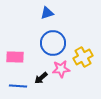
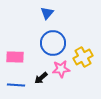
blue triangle: rotated 32 degrees counterclockwise
blue line: moved 2 px left, 1 px up
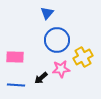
blue circle: moved 4 px right, 3 px up
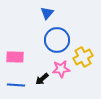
black arrow: moved 1 px right, 1 px down
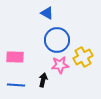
blue triangle: rotated 40 degrees counterclockwise
pink star: moved 1 px left, 4 px up
black arrow: moved 1 px right, 1 px down; rotated 144 degrees clockwise
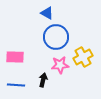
blue circle: moved 1 px left, 3 px up
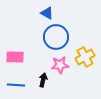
yellow cross: moved 2 px right
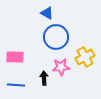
pink star: moved 1 px right, 2 px down
black arrow: moved 1 px right, 2 px up; rotated 16 degrees counterclockwise
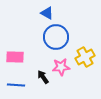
black arrow: moved 1 px left, 1 px up; rotated 32 degrees counterclockwise
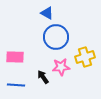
yellow cross: rotated 12 degrees clockwise
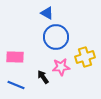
blue line: rotated 18 degrees clockwise
